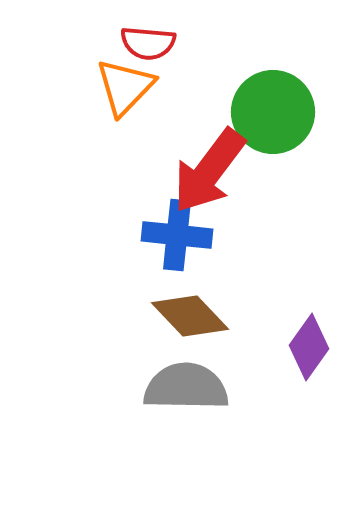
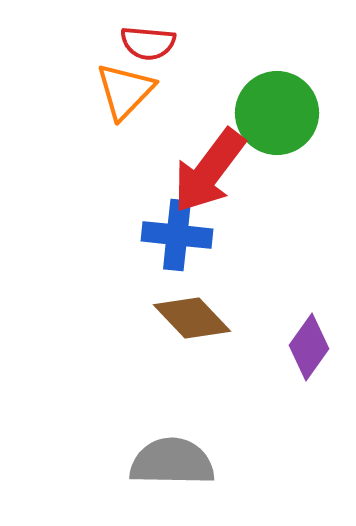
orange triangle: moved 4 px down
green circle: moved 4 px right, 1 px down
brown diamond: moved 2 px right, 2 px down
gray semicircle: moved 14 px left, 75 px down
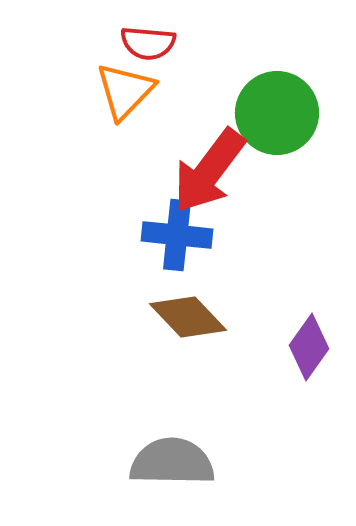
brown diamond: moved 4 px left, 1 px up
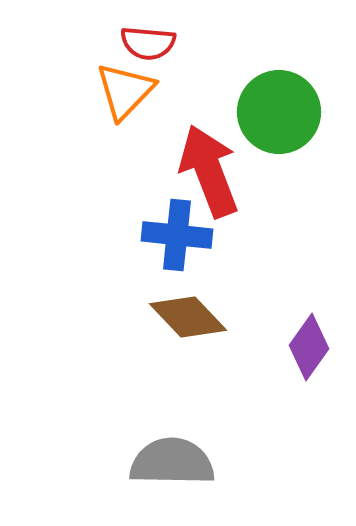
green circle: moved 2 px right, 1 px up
red arrow: rotated 122 degrees clockwise
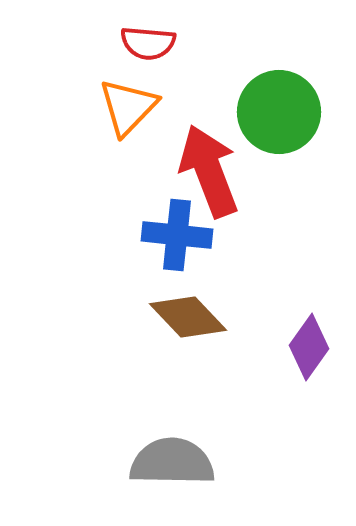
orange triangle: moved 3 px right, 16 px down
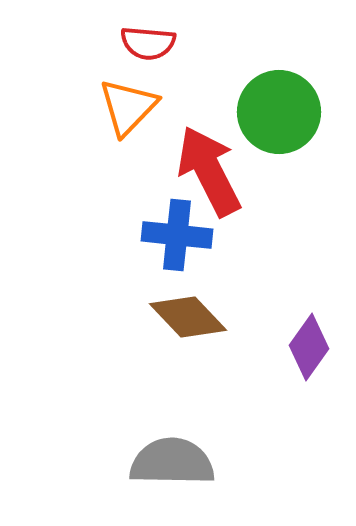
red arrow: rotated 6 degrees counterclockwise
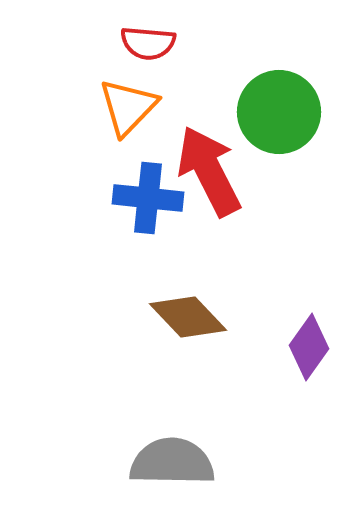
blue cross: moved 29 px left, 37 px up
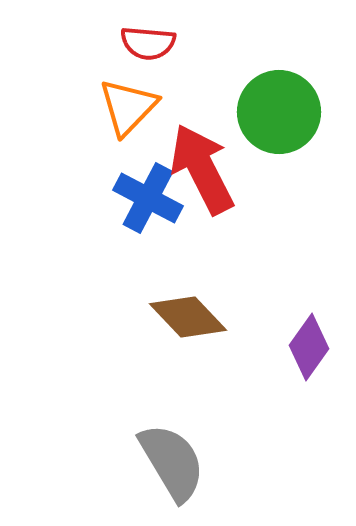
red arrow: moved 7 px left, 2 px up
blue cross: rotated 22 degrees clockwise
gray semicircle: rotated 58 degrees clockwise
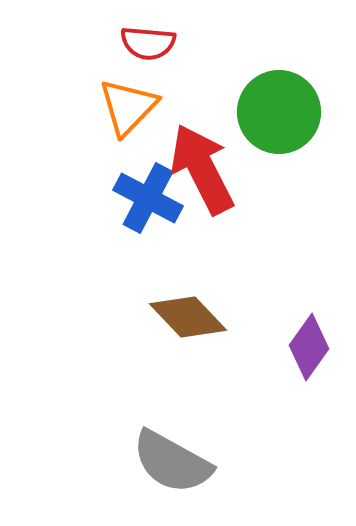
gray semicircle: rotated 150 degrees clockwise
